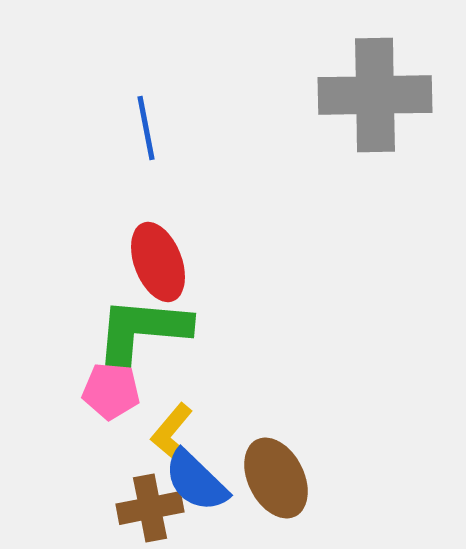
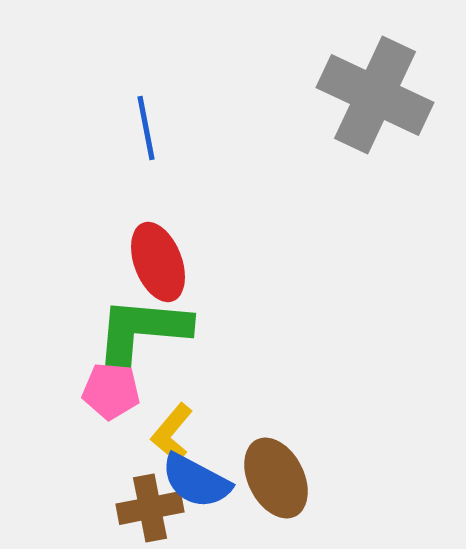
gray cross: rotated 26 degrees clockwise
blue semicircle: rotated 16 degrees counterclockwise
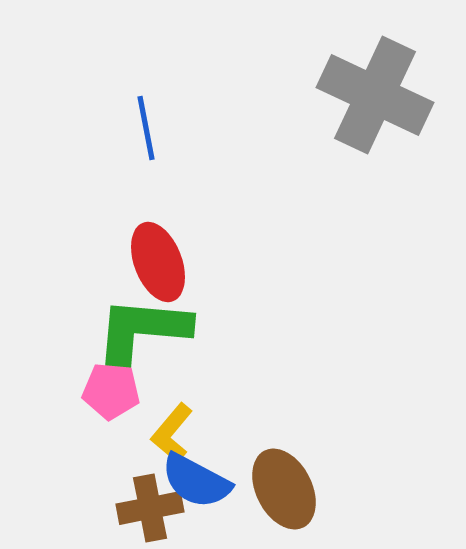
brown ellipse: moved 8 px right, 11 px down
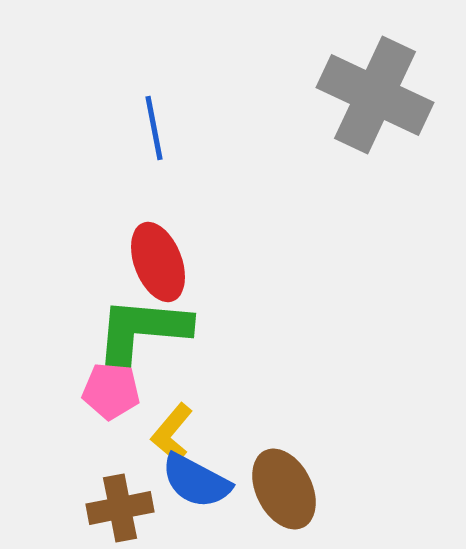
blue line: moved 8 px right
brown cross: moved 30 px left
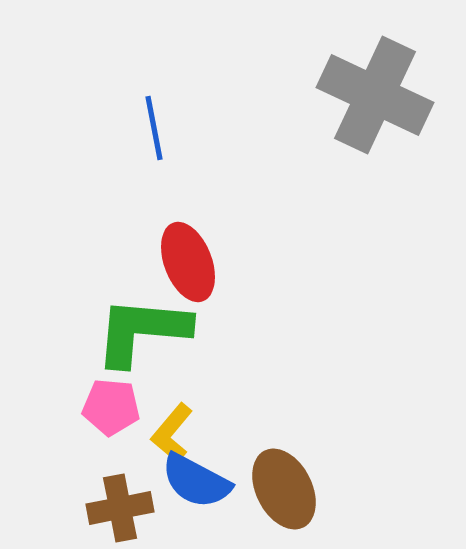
red ellipse: moved 30 px right
pink pentagon: moved 16 px down
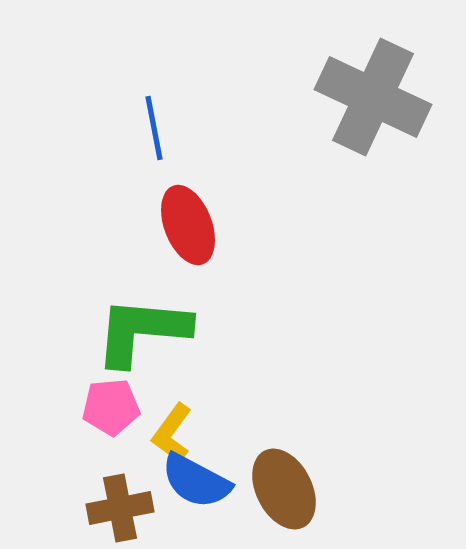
gray cross: moved 2 px left, 2 px down
red ellipse: moved 37 px up
pink pentagon: rotated 10 degrees counterclockwise
yellow L-shape: rotated 4 degrees counterclockwise
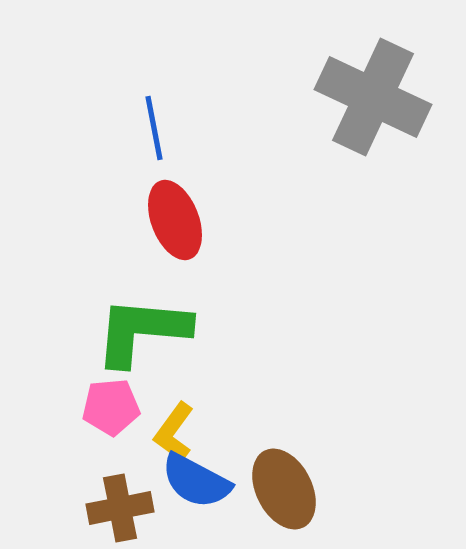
red ellipse: moved 13 px left, 5 px up
yellow L-shape: moved 2 px right, 1 px up
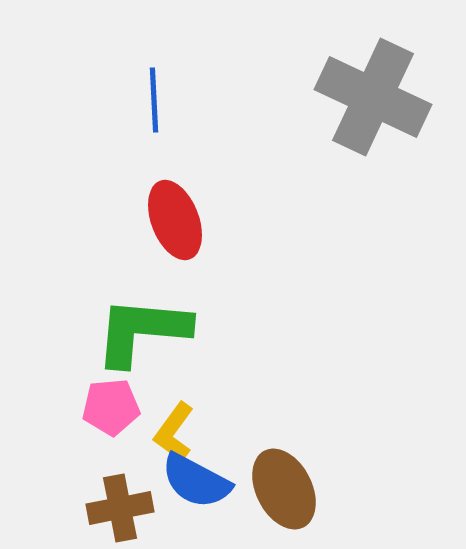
blue line: moved 28 px up; rotated 8 degrees clockwise
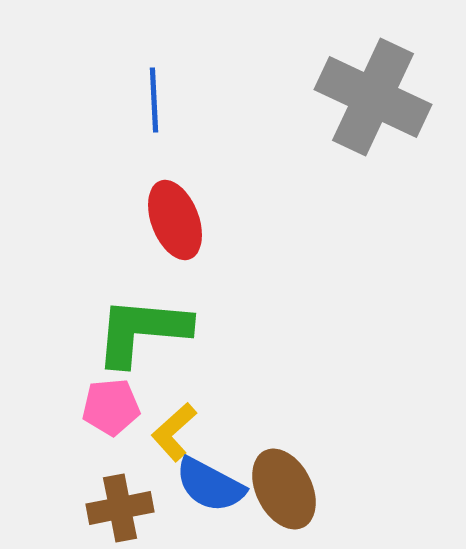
yellow L-shape: rotated 12 degrees clockwise
blue semicircle: moved 14 px right, 4 px down
